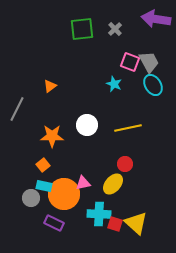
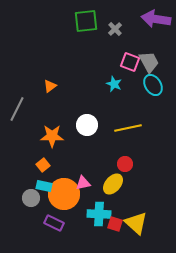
green square: moved 4 px right, 8 px up
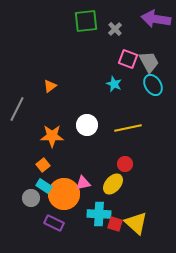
pink square: moved 2 px left, 3 px up
cyan rectangle: rotated 21 degrees clockwise
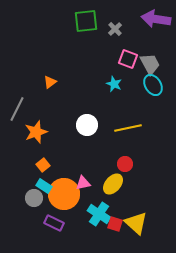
gray trapezoid: moved 1 px right, 2 px down
orange triangle: moved 4 px up
orange star: moved 16 px left, 4 px up; rotated 20 degrees counterclockwise
gray circle: moved 3 px right
cyan cross: rotated 30 degrees clockwise
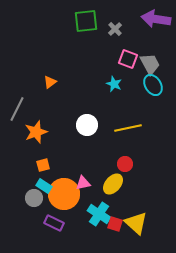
orange square: rotated 24 degrees clockwise
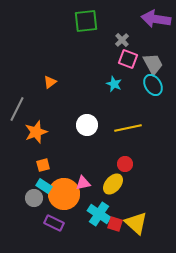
gray cross: moved 7 px right, 11 px down
gray trapezoid: moved 3 px right
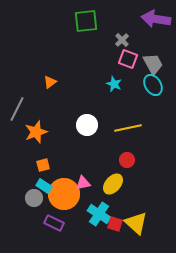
red circle: moved 2 px right, 4 px up
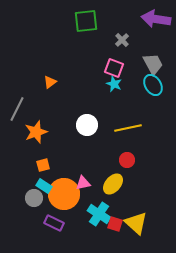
pink square: moved 14 px left, 9 px down
